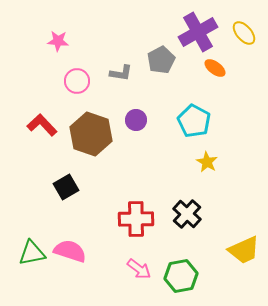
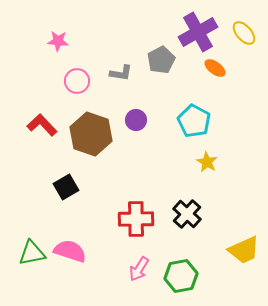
pink arrow: rotated 85 degrees clockwise
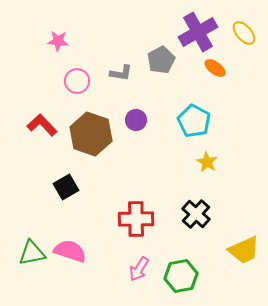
black cross: moved 9 px right
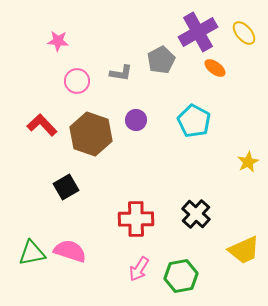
yellow star: moved 41 px right; rotated 15 degrees clockwise
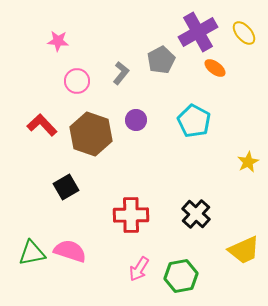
gray L-shape: rotated 60 degrees counterclockwise
red cross: moved 5 px left, 4 px up
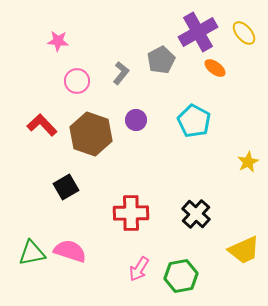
red cross: moved 2 px up
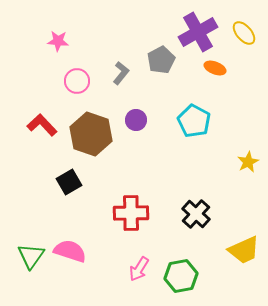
orange ellipse: rotated 15 degrees counterclockwise
black square: moved 3 px right, 5 px up
green triangle: moved 1 px left, 3 px down; rotated 44 degrees counterclockwise
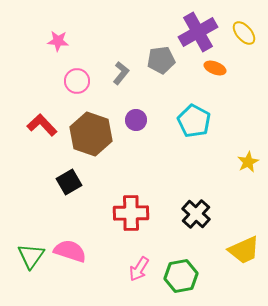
gray pentagon: rotated 20 degrees clockwise
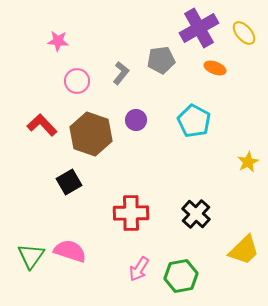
purple cross: moved 1 px right, 4 px up
yellow trapezoid: rotated 20 degrees counterclockwise
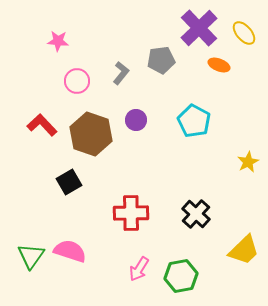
purple cross: rotated 15 degrees counterclockwise
orange ellipse: moved 4 px right, 3 px up
